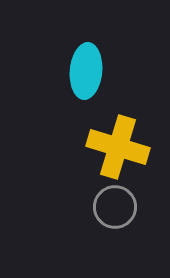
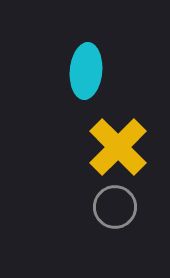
yellow cross: rotated 28 degrees clockwise
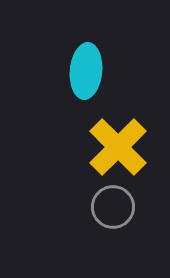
gray circle: moved 2 px left
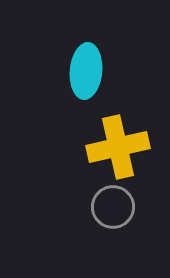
yellow cross: rotated 32 degrees clockwise
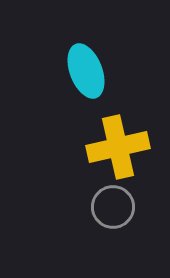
cyan ellipse: rotated 26 degrees counterclockwise
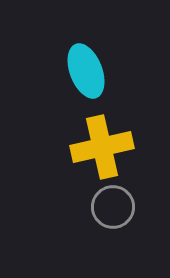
yellow cross: moved 16 px left
